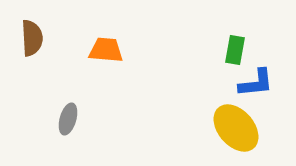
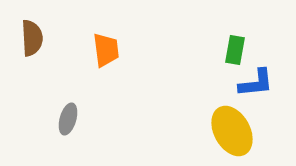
orange trapezoid: rotated 78 degrees clockwise
yellow ellipse: moved 4 px left, 3 px down; rotated 12 degrees clockwise
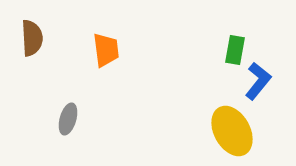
blue L-shape: moved 2 px right, 2 px up; rotated 45 degrees counterclockwise
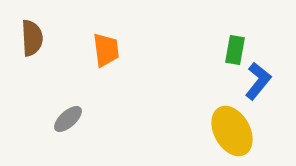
gray ellipse: rotated 32 degrees clockwise
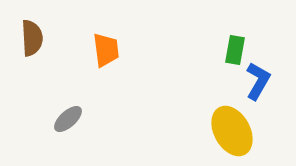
blue L-shape: rotated 9 degrees counterclockwise
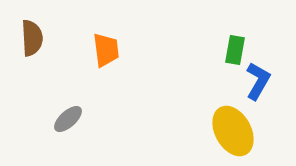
yellow ellipse: moved 1 px right
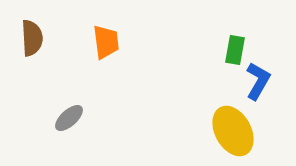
orange trapezoid: moved 8 px up
gray ellipse: moved 1 px right, 1 px up
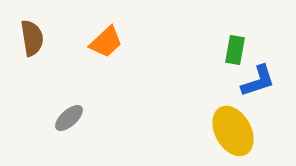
brown semicircle: rotated 6 degrees counterclockwise
orange trapezoid: rotated 54 degrees clockwise
blue L-shape: rotated 42 degrees clockwise
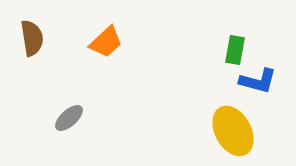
blue L-shape: rotated 33 degrees clockwise
